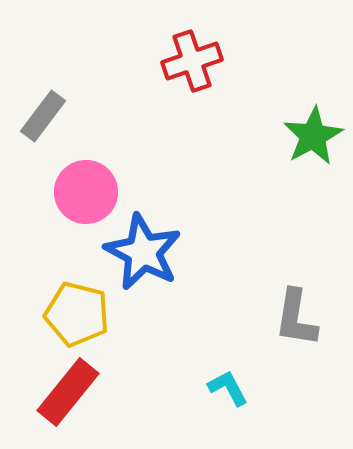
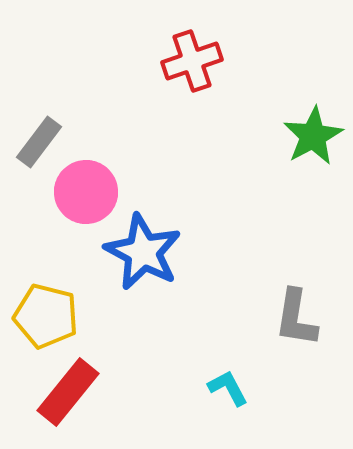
gray rectangle: moved 4 px left, 26 px down
yellow pentagon: moved 31 px left, 2 px down
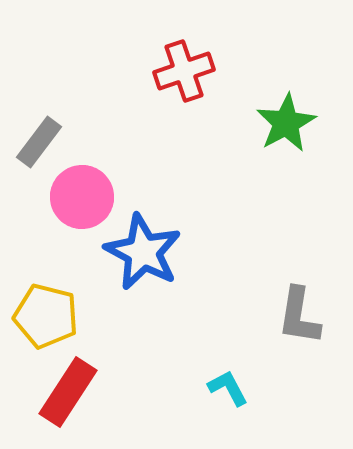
red cross: moved 8 px left, 10 px down
green star: moved 27 px left, 13 px up
pink circle: moved 4 px left, 5 px down
gray L-shape: moved 3 px right, 2 px up
red rectangle: rotated 6 degrees counterclockwise
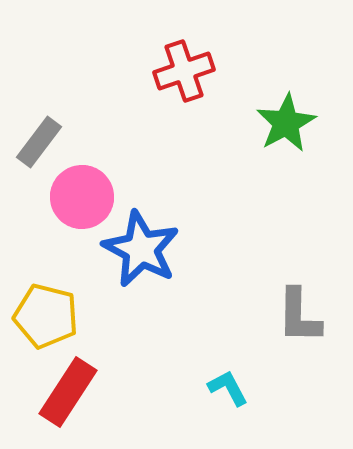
blue star: moved 2 px left, 3 px up
gray L-shape: rotated 8 degrees counterclockwise
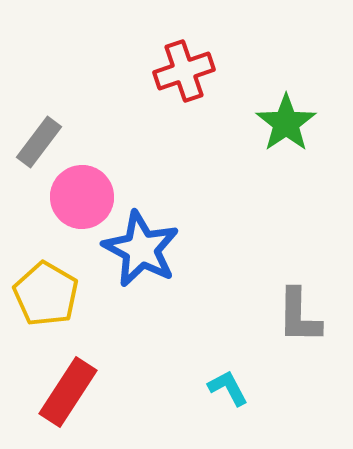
green star: rotated 6 degrees counterclockwise
yellow pentagon: moved 22 px up; rotated 16 degrees clockwise
